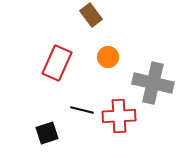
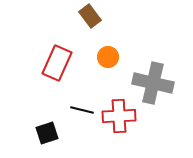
brown rectangle: moved 1 px left, 1 px down
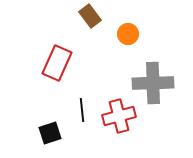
orange circle: moved 20 px right, 23 px up
gray cross: rotated 15 degrees counterclockwise
black line: rotated 70 degrees clockwise
red cross: rotated 12 degrees counterclockwise
black square: moved 3 px right
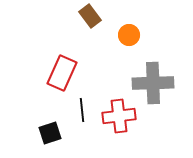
orange circle: moved 1 px right, 1 px down
red rectangle: moved 5 px right, 10 px down
red cross: rotated 8 degrees clockwise
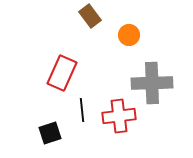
gray cross: moved 1 px left
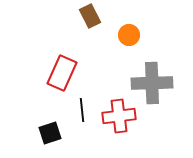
brown rectangle: rotated 10 degrees clockwise
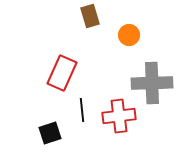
brown rectangle: rotated 10 degrees clockwise
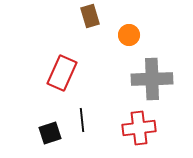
gray cross: moved 4 px up
black line: moved 10 px down
red cross: moved 20 px right, 12 px down
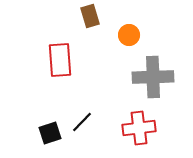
red rectangle: moved 2 px left, 13 px up; rotated 28 degrees counterclockwise
gray cross: moved 1 px right, 2 px up
black line: moved 2 px down; rotated 50 degrees clockwise
